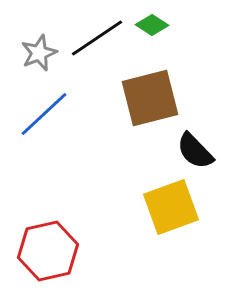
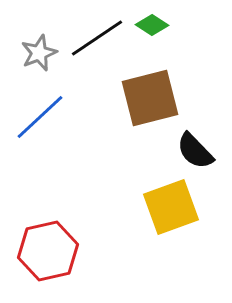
blue line: moved 4 px left, 3 px down
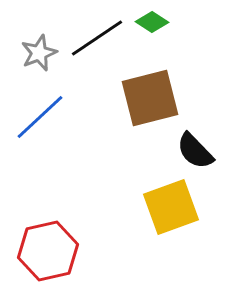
green diamond: moved 3 px up
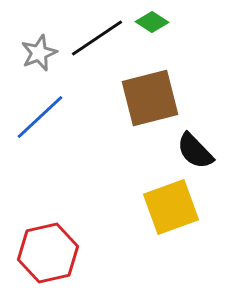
red hexagon: moved 2 px down
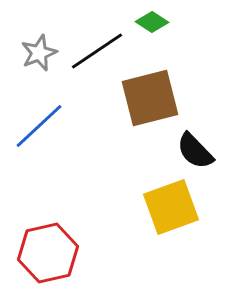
black line: moved 13 px down
blue line: moved 1 px left, 9 px down
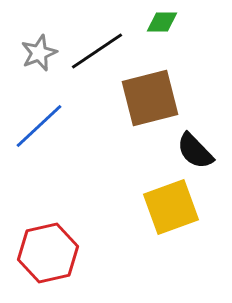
green diamond: moved 10 px right; rotated 32 degrees counterclockwise
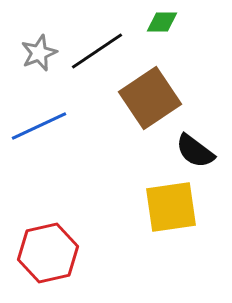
brown square: rotated 20 degrees counterclockwise
blue line: rotated 18 degrees clockwise
black semicircle: rotated 9 degrees counterclockwise
yellow square: rotated 12 degrees clockwise
